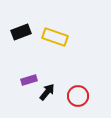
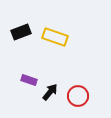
purple rectangle: rotated 35 degrees clockwise
black arrow: moved 3 px right
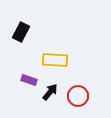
black rectangle: rotated 42 degrees counterclockwise
yellow rectangle: moved 23 px down; rotated 15 degrees counterclockwise
